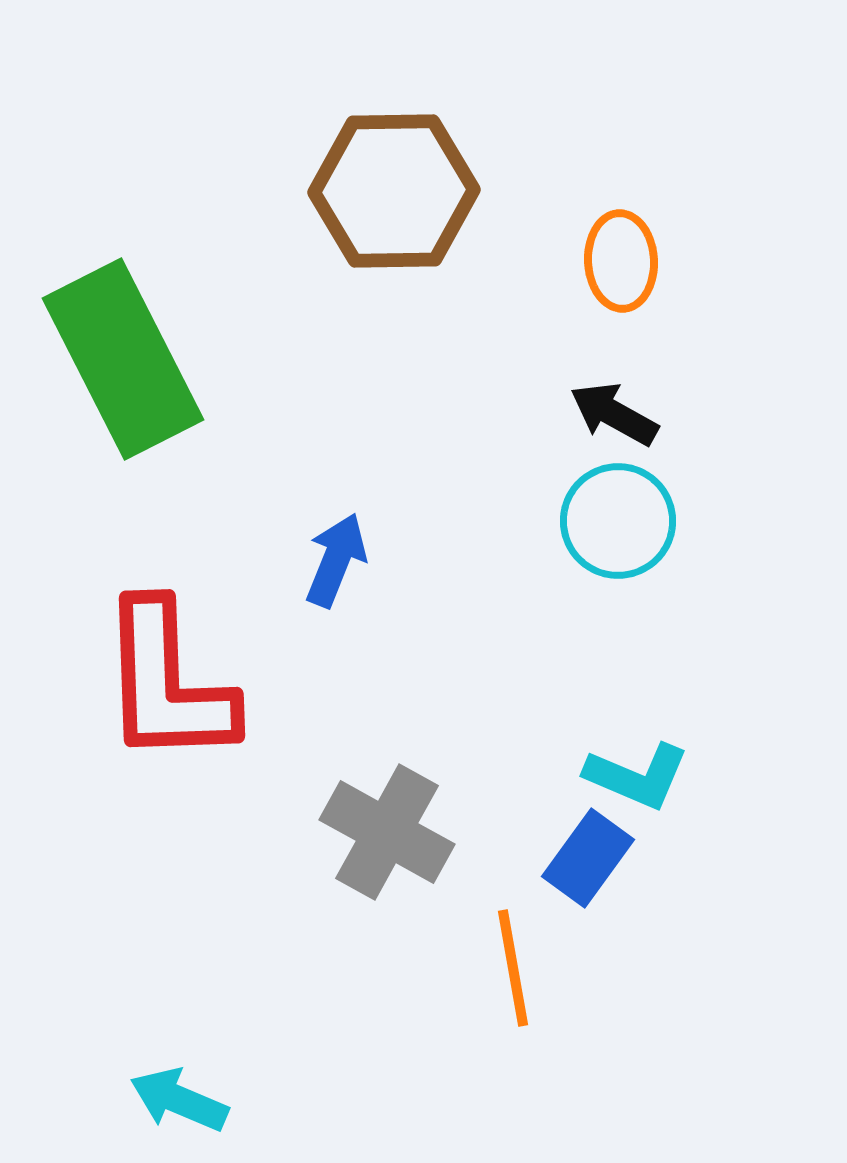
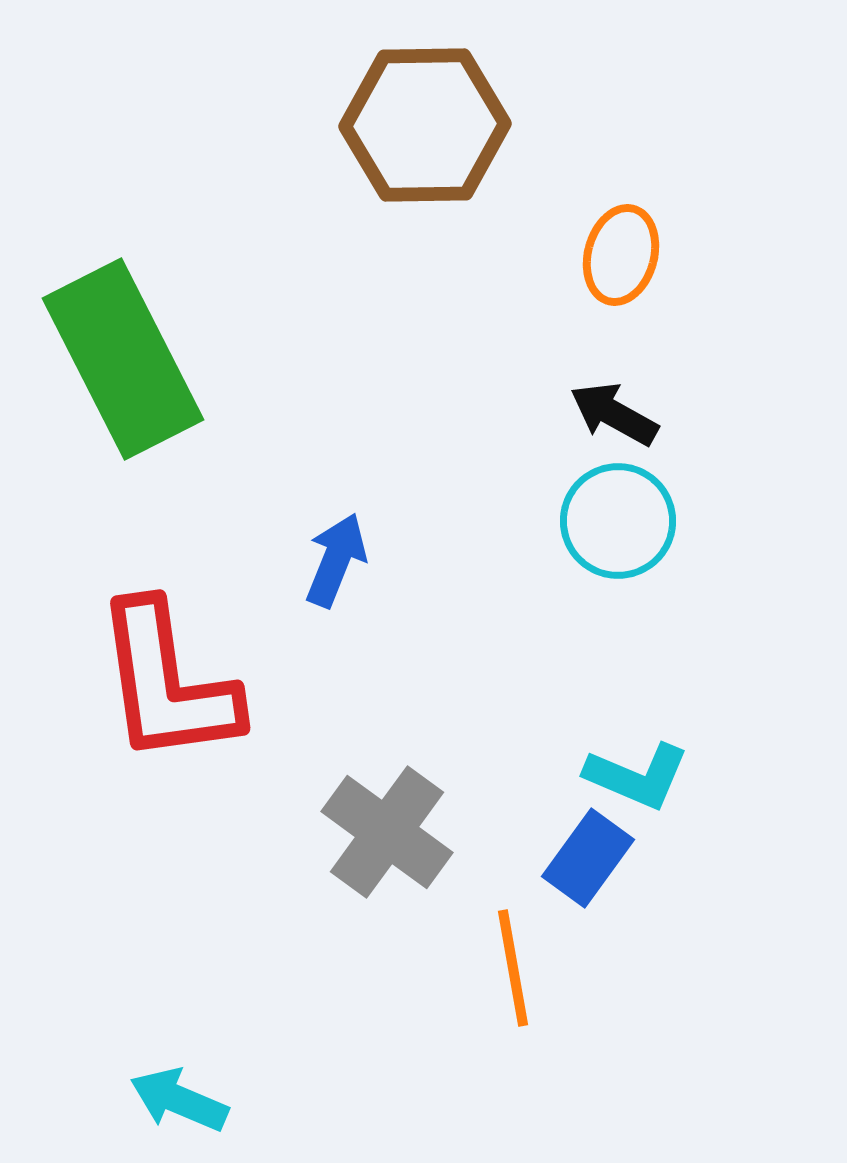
brown hexagon: moved 31 px right, 66 px up
orange ellipse: moved 6 px up; rotated 18 degrees clockwise
red L-shape: rotated 6 degrees counterclockwise
gray cross: rotated 7 degrees clockwise
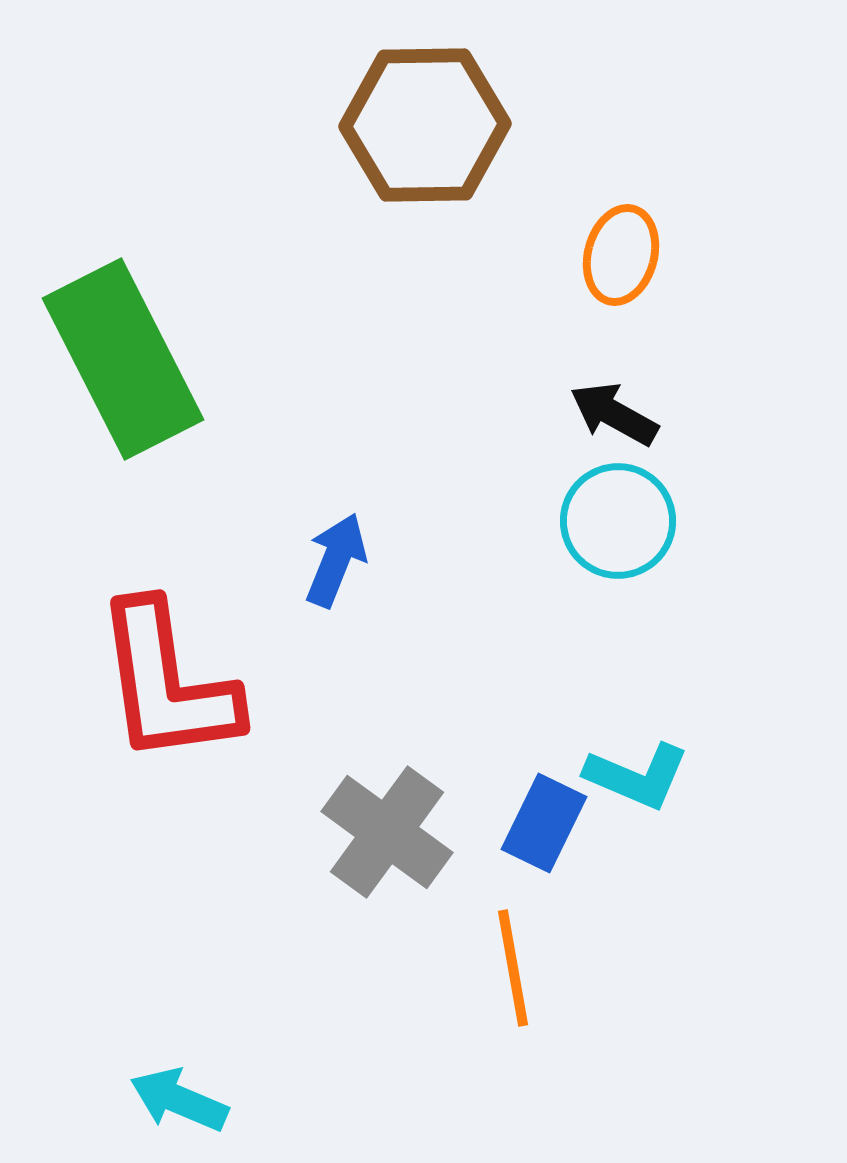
blue rectangle: moved 44 px left, 35 px up; rotated 10 degrees counterclockwise
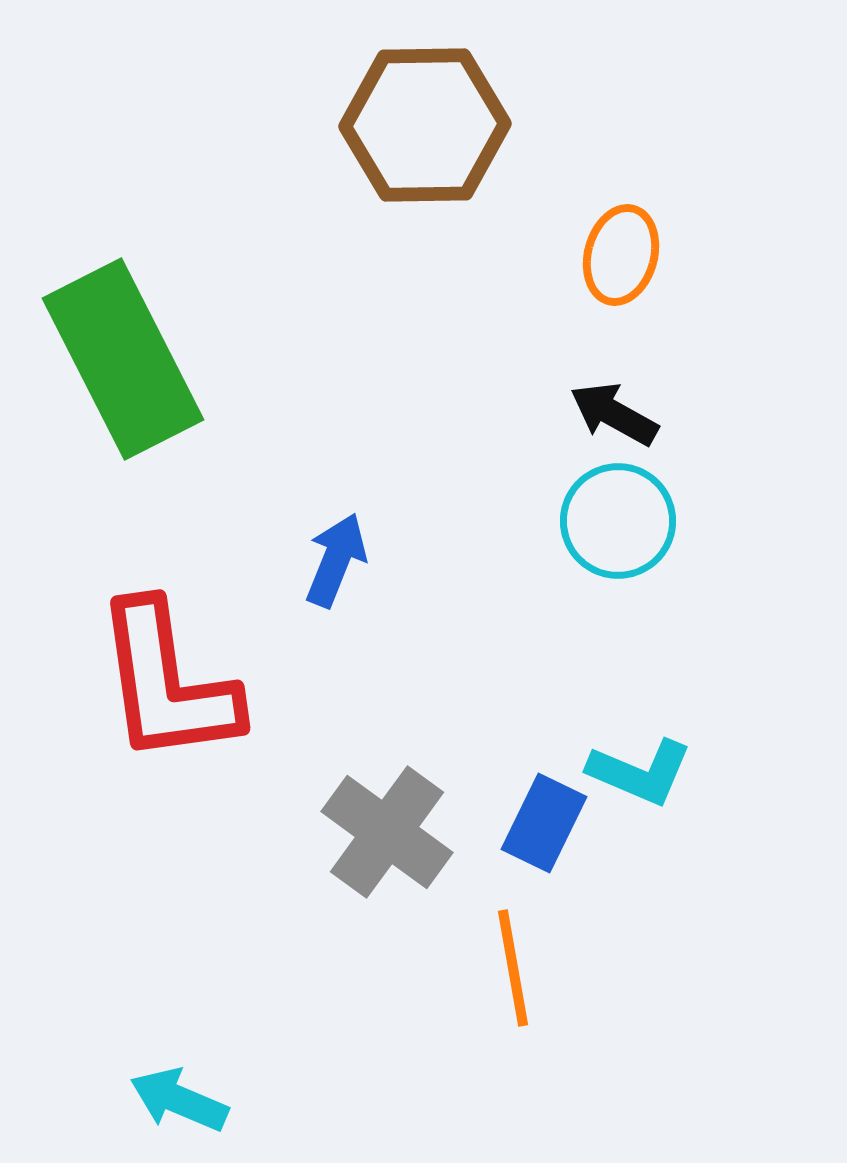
cyan L-shape: moved 3 px right, 4 px up
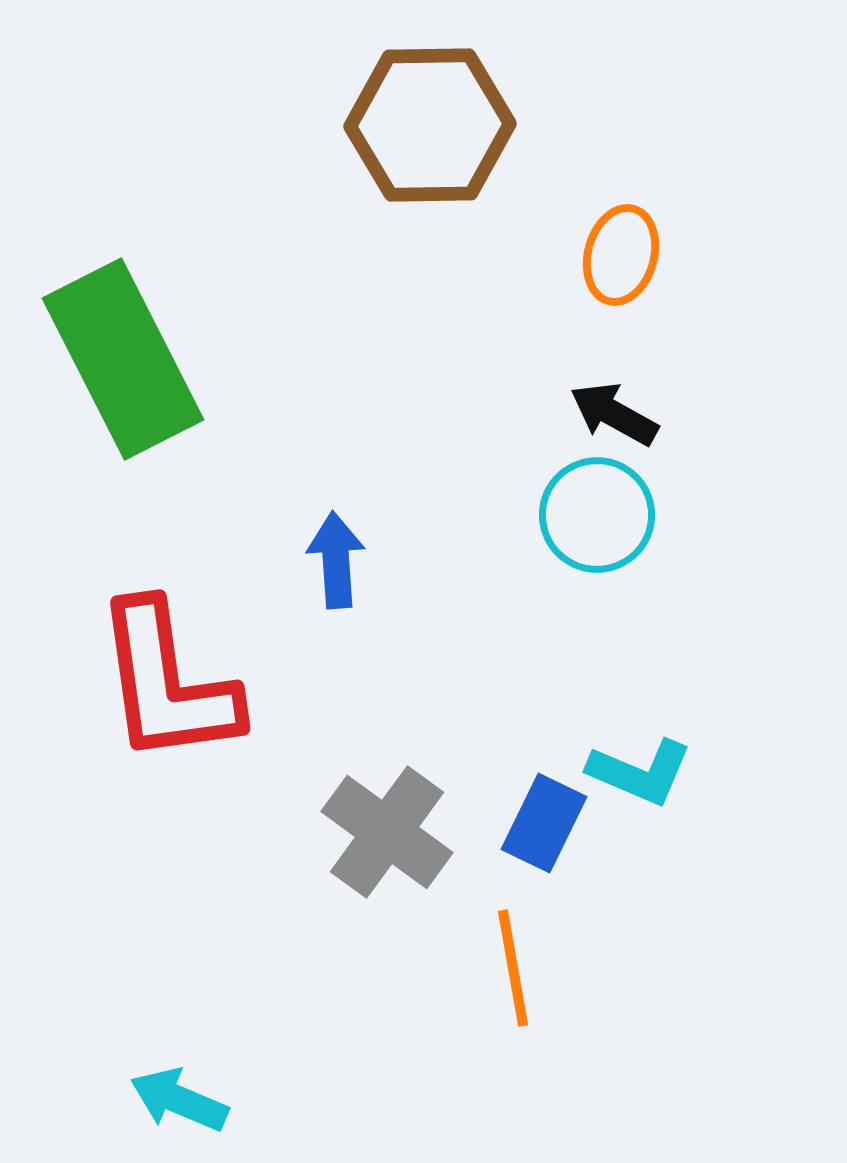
brown hexagon: moved 5 px right
cyan circle: moved 21 px left, 6 px up
blue arrow: rotated 26 degrees counterclockwise
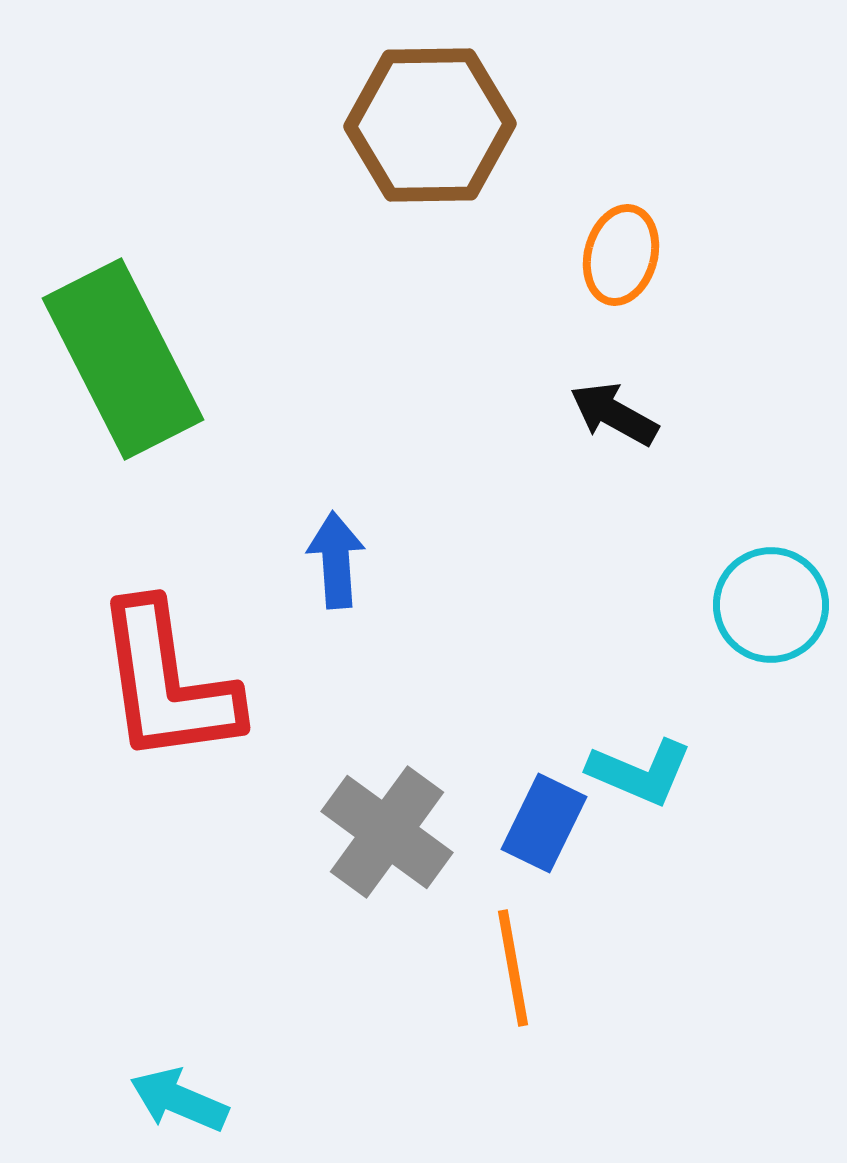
cyan circle: moved 174 px right, 90 px down
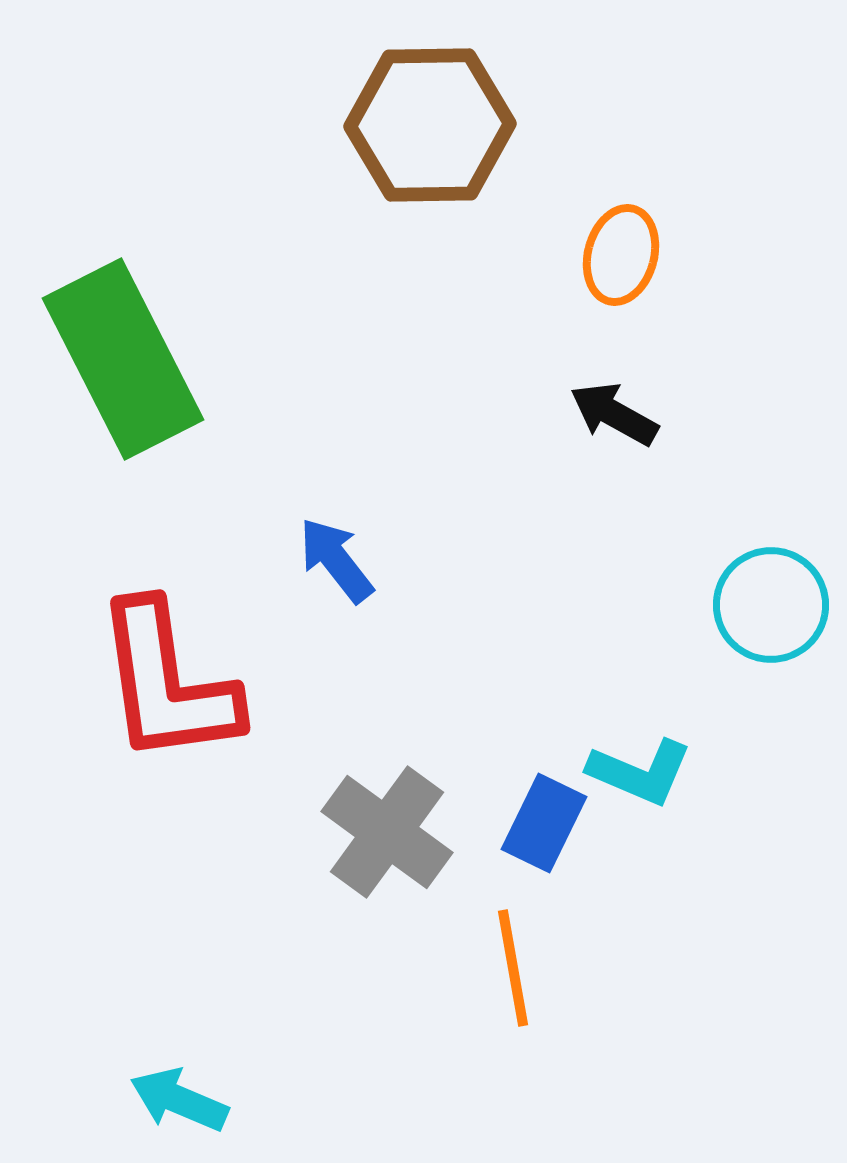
blue arrow: rotated 34 degrees counterclockwise
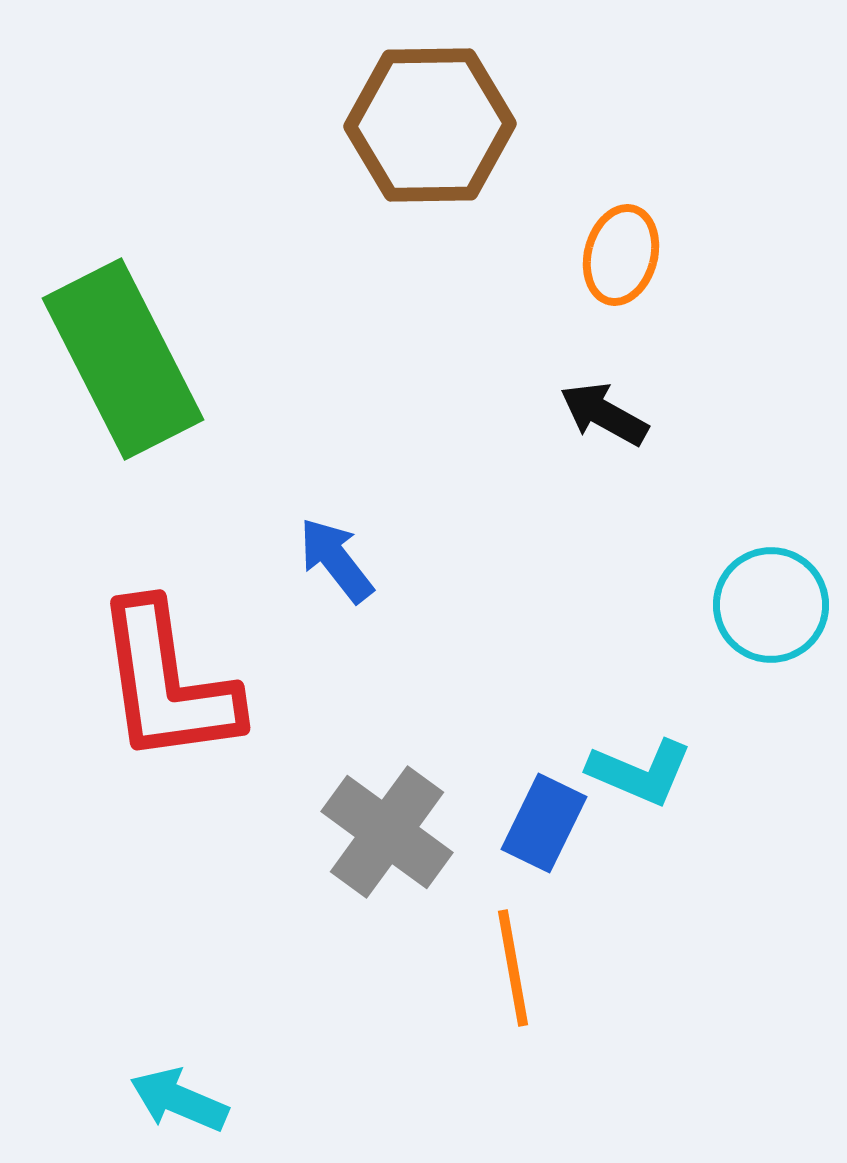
black arrow: moved 10 px left
